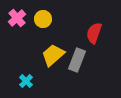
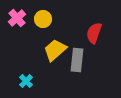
yellow trapezoid: moved 2 px right, 5 px up
gray rectangle: rotated 15 degrees counterclockwise
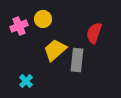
pink cross: moved 2 px right, 8 px down; rotated 18 degrees clockwise
